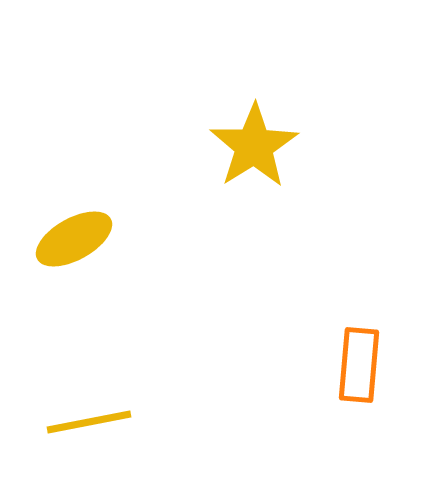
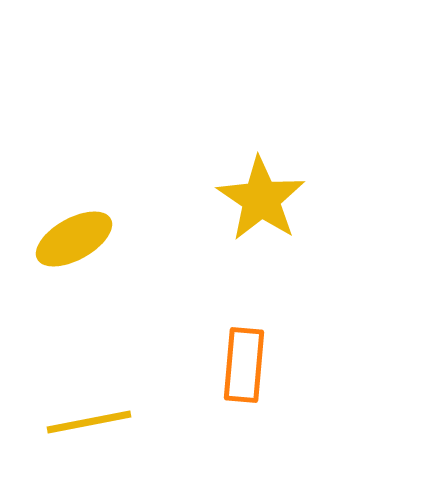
yellow star: moved 7 px right, 53 px down; rotated 6 degrees counterclockwise
orange rectangle: moved 115 px left
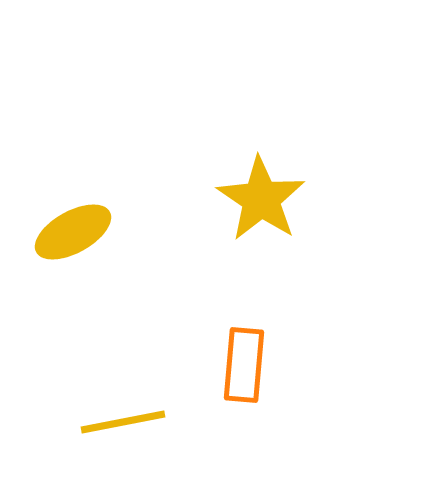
yellow ellipse: moved 1 px left, 7 px up
yellow line: moved 34 px right
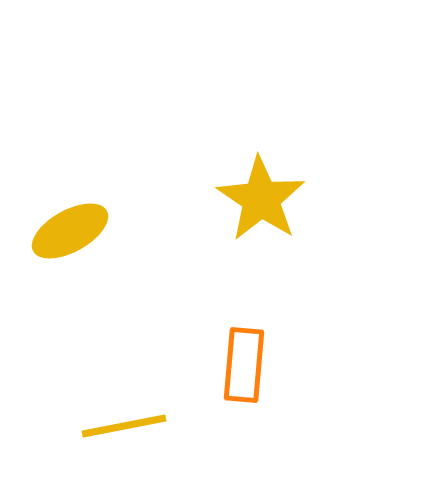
yellow ellipse: moved 3 px left, 1 px up
yellow line: moved 1 px right, 4 px down
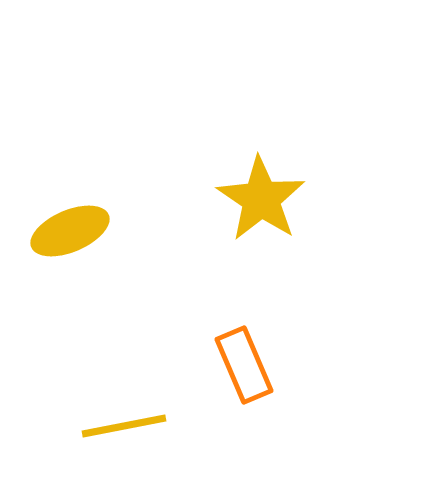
yellow ellipse: rotated 6 degrees clockwise
orange rectangle: rotated 28 degrees counterclockwise
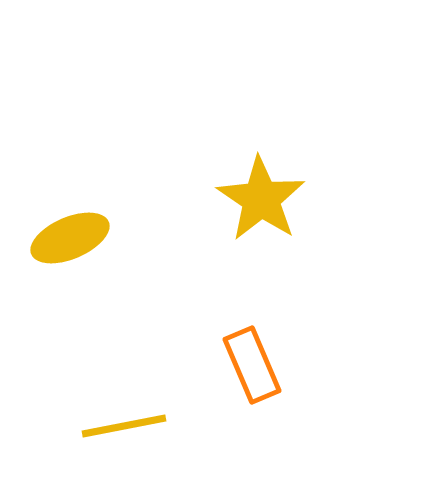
yellow ellipse: moved 7 px down
orange rectangle: moved 8 px right
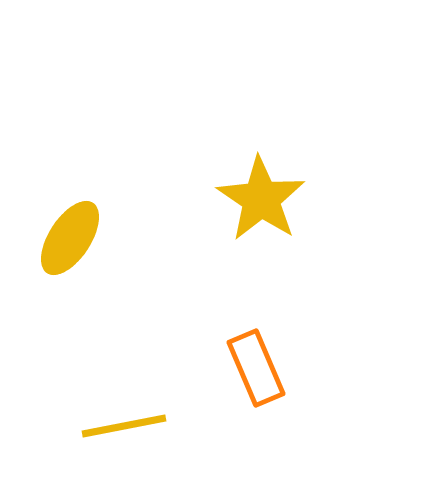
yellow ellipse: rotated 34 degrees counterclockwise
orange rectangle: moved 4 px right, 3 px down
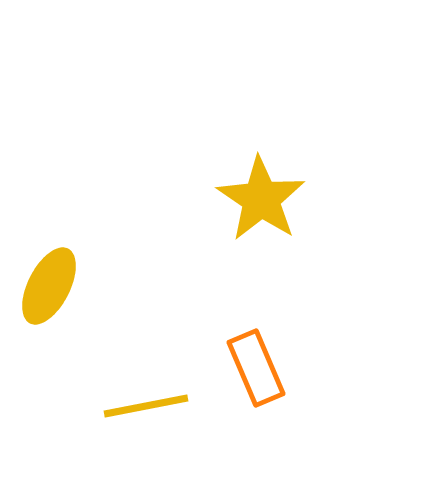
yellow ellipse: moved 21 px left, 48 px down; rotated 6 degrees counterclockwise
yellow line: moved 22 px right, 20 px up
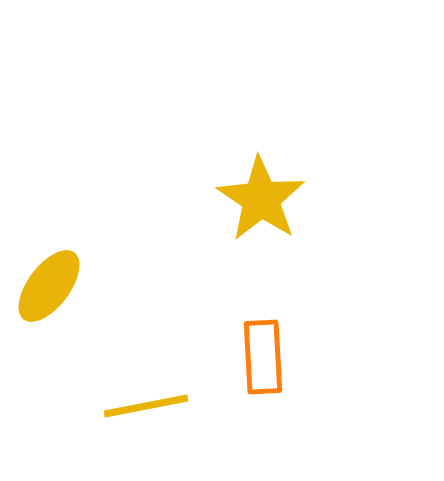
yellow ellipse: rotated 10 degrees clockwise
orange rectangle: moved 7 px right, 11 px up; rotated 20 degrees clockwise
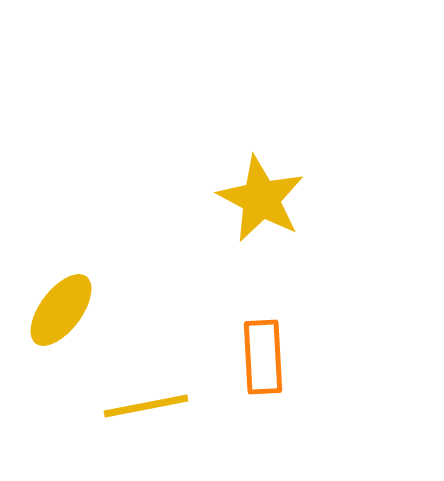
yellow star: rotated 6 degrees counterclockwise
yellow ellipse: moved 12 px right, 24 px down
